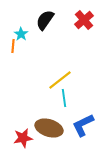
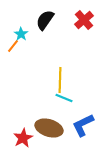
orange line: rotated 32 degrees clockwise
yellow line: rotated 50 degrees counterclockwise
cyan line: rotated 60 degrees counterclockwise
red star: rotated 18 degrees counterclockwise
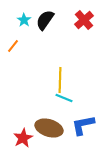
cyan star: moved 3 px right, 14 px up
blue L-shape: rotated 15 degrees clockwise
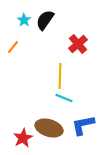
red cross: moved 6 px left, 24 px down
orange line: moved 1 px down
yellow line: moved 4 px up
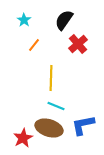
black semicircle: moved 19 px right
orange line: moved 21 px right, 2 px up
yellow line: moved 9 px left, 2 px down
cyan line: moved 8 px left, 8 px down
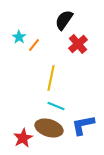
cyan star: moved 5 px left, 17 px down
yellow line: rotated 10 degrees clockwise
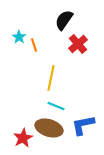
orange line: rotated 56 degrees counterclockwise
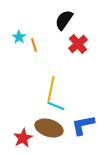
yellow line: moved 11 px down
